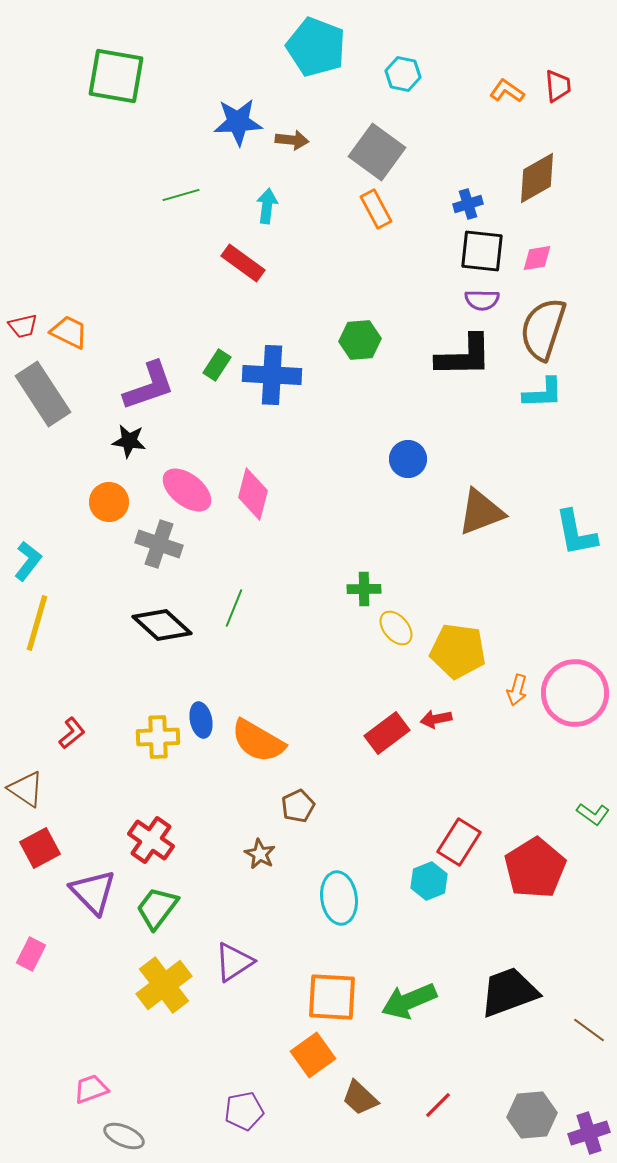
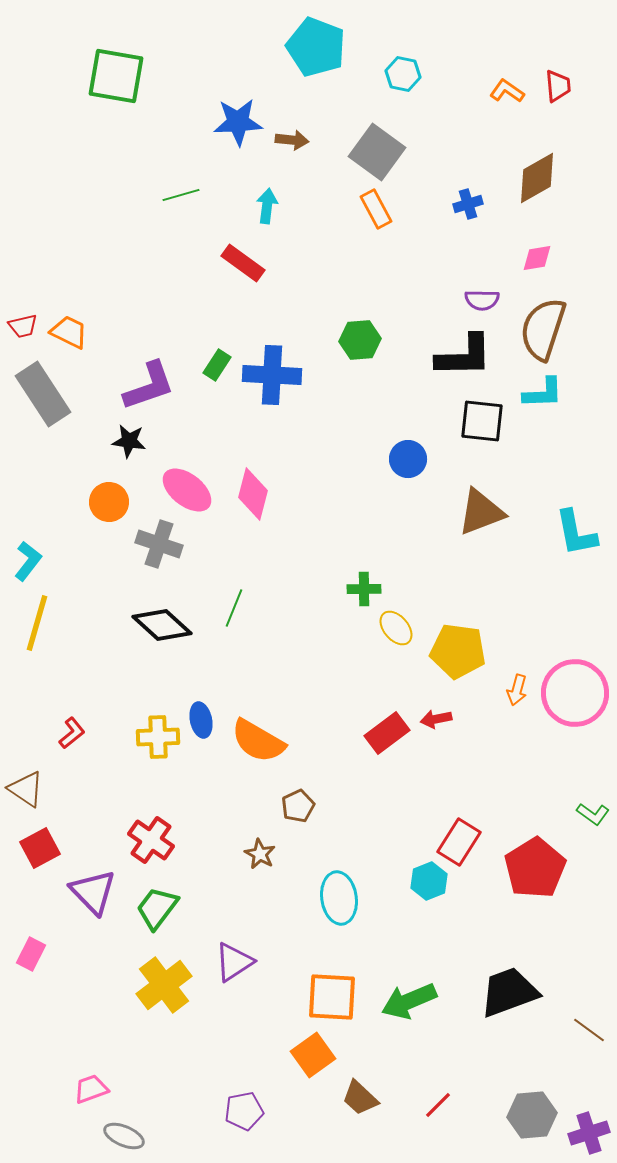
black square at (482, 251): moved 170 px down
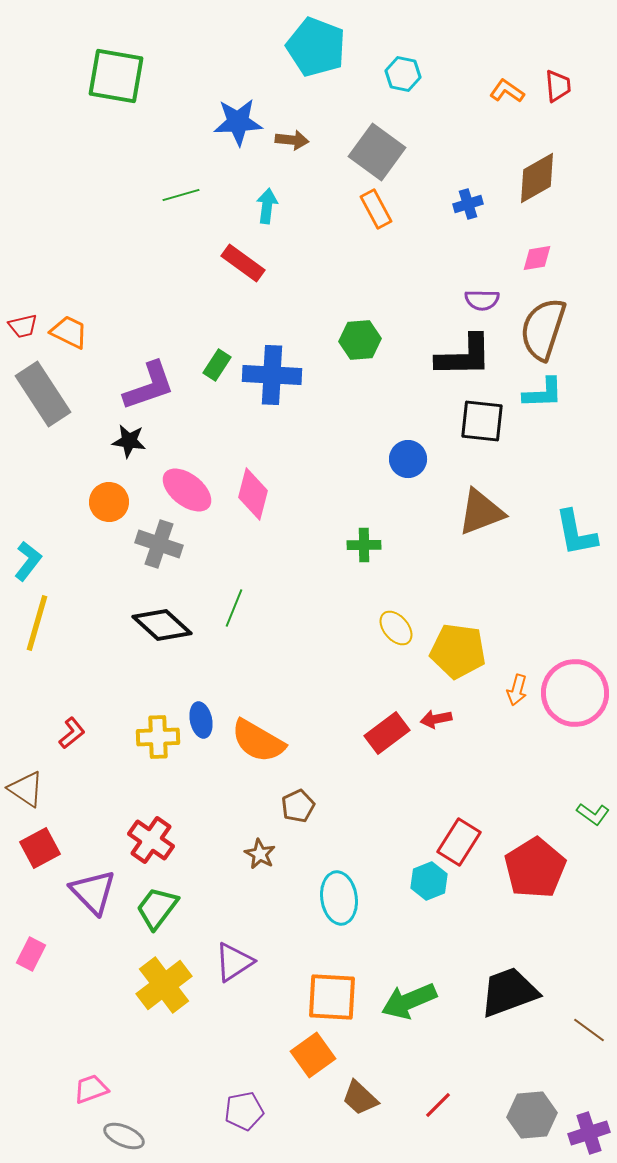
green cross at (364, 589): moved 44 px up
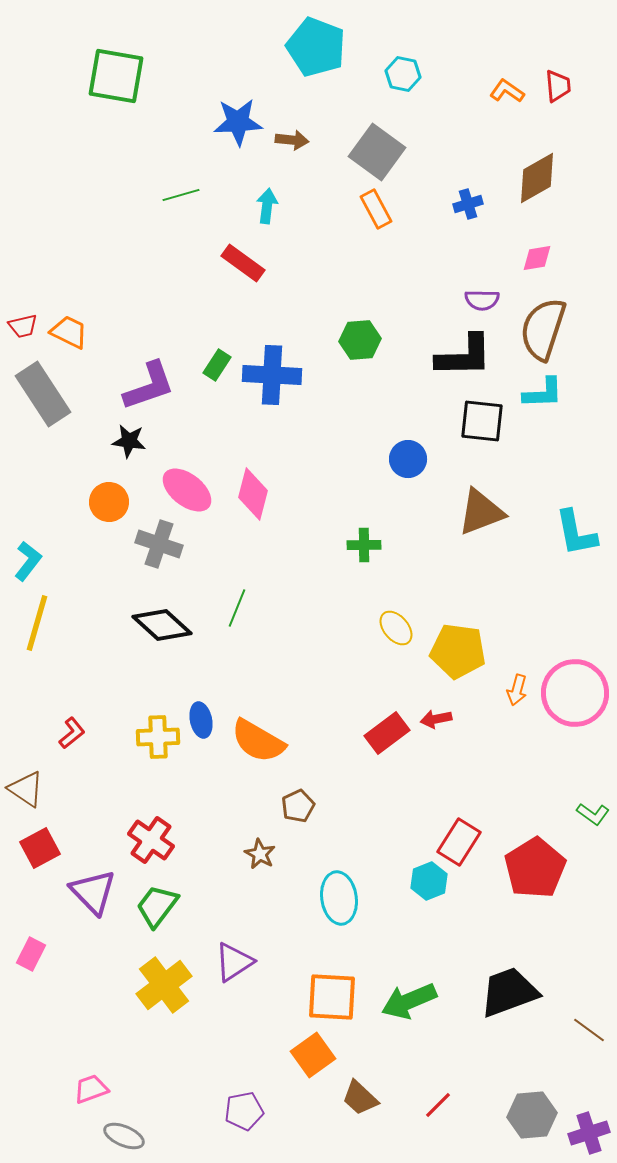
green line at (234, 608): moved 3 px right
green trapezoid at (157, 908): moved 2 px up
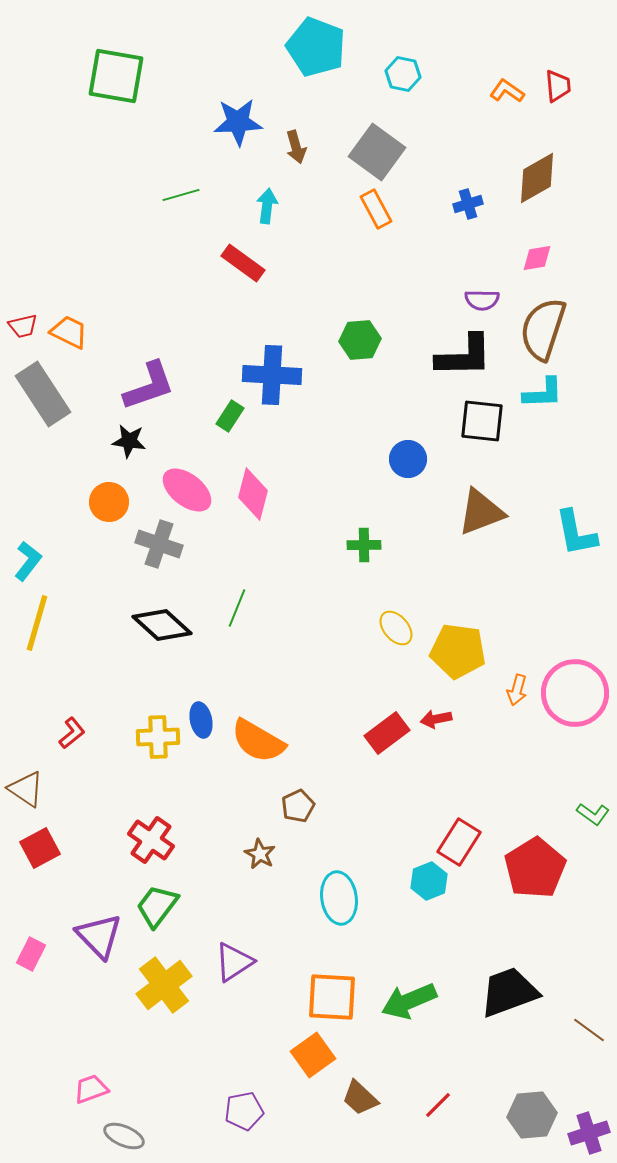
brown arrow at (292, 140): moved 4 px right, 7 px down; rotated 68 degrees clockwise
green rectangle at (217, 365): moved 13 px right, 51 px down
purple triangle at (93, 892): moved 6 px right, 44 px down
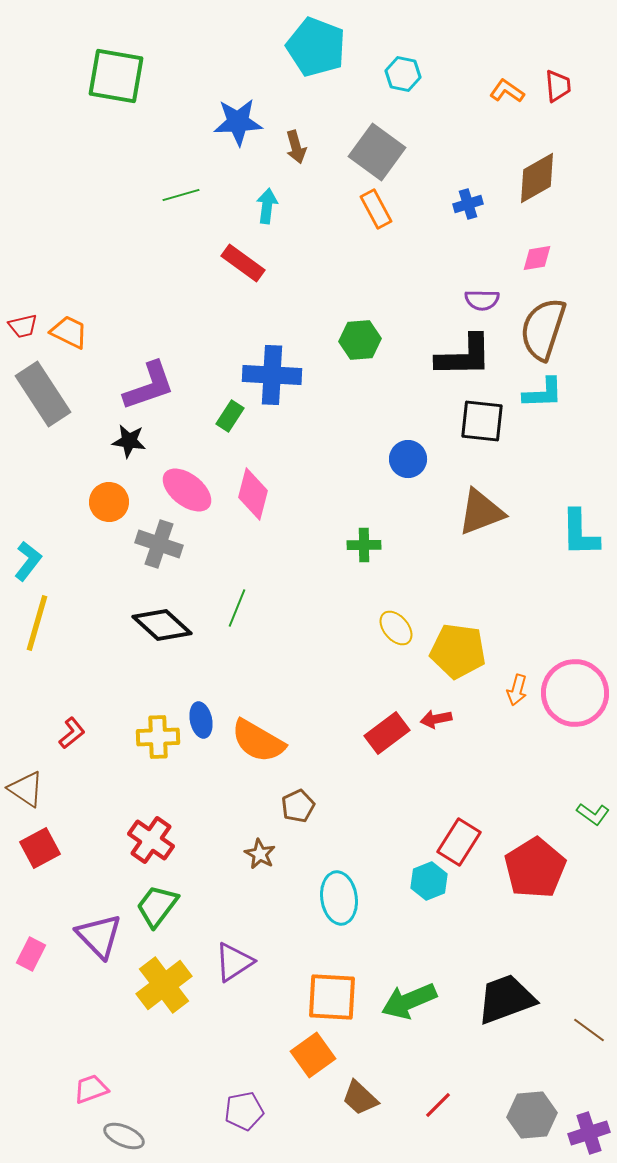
cyan L-shape at (576, 533): moved 4 px right; rotated 10 degrees clockwise
black trapezoid at (509, 992): moved 3 px left, 7 px down
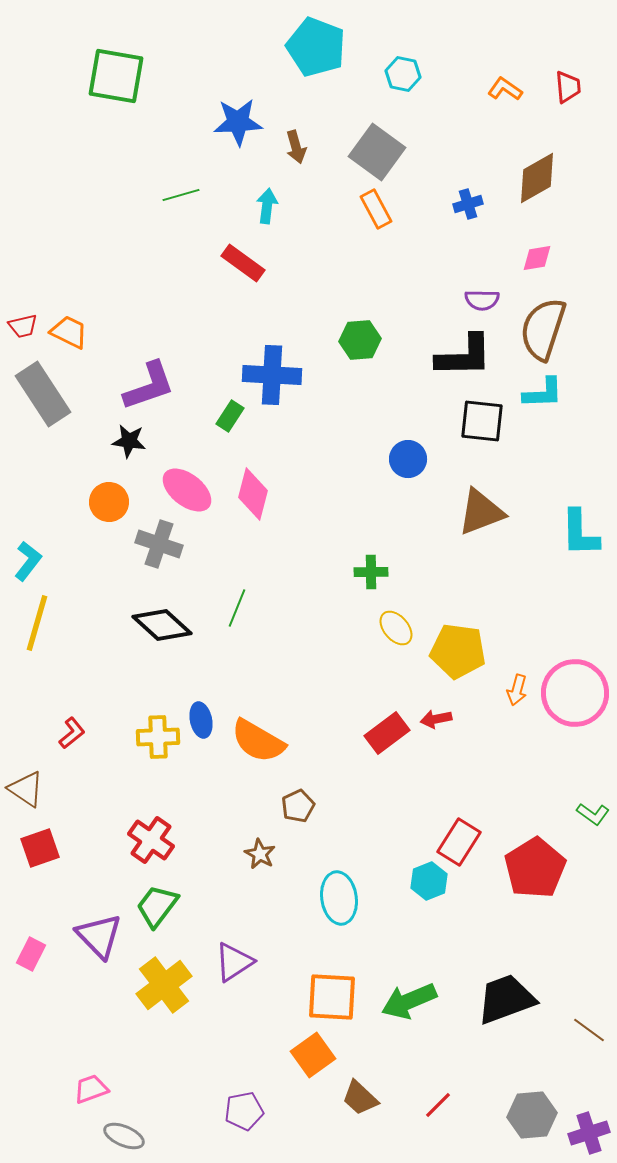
red trapezoid at (558, 86): moved 10 px right, 1 px down
orange L-shape at (507, 91): moved 2 px left, 2 px up
green cross at (364, 545): moved 7 px right, 27 px down
red square at (40, 848): rotated 9 degrees clockwise
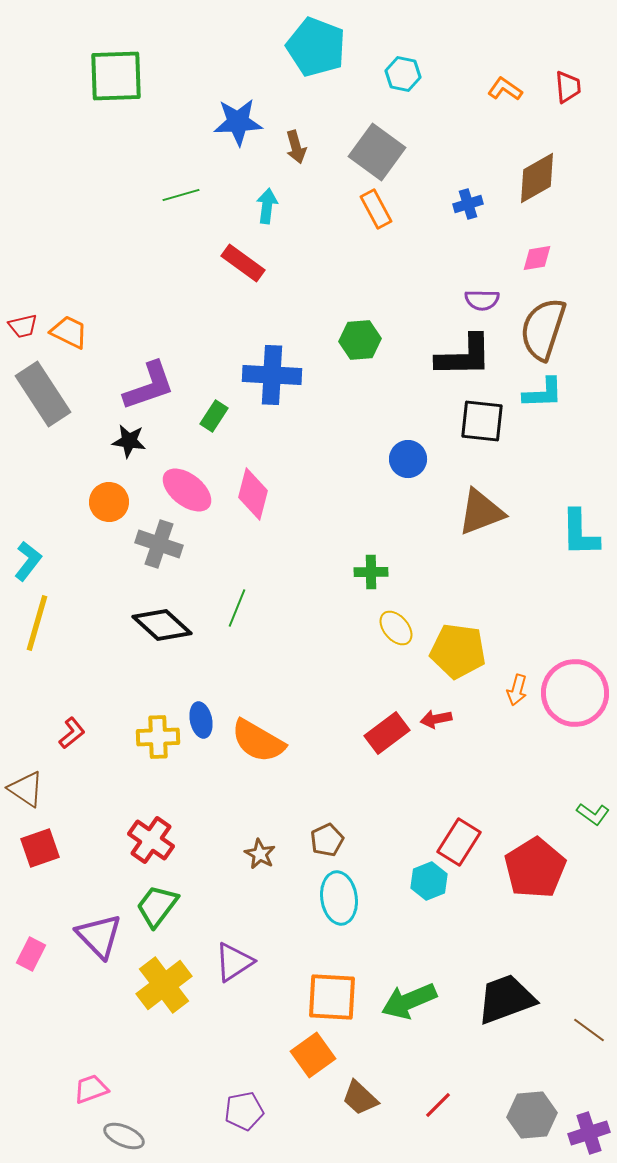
green square at (116, 76): rotated 12 degrees counterclockwise
green rectangle at (230, 416): moved 16 px left
brown pentagon at (298, 806): moved 29 px right, 34 px down
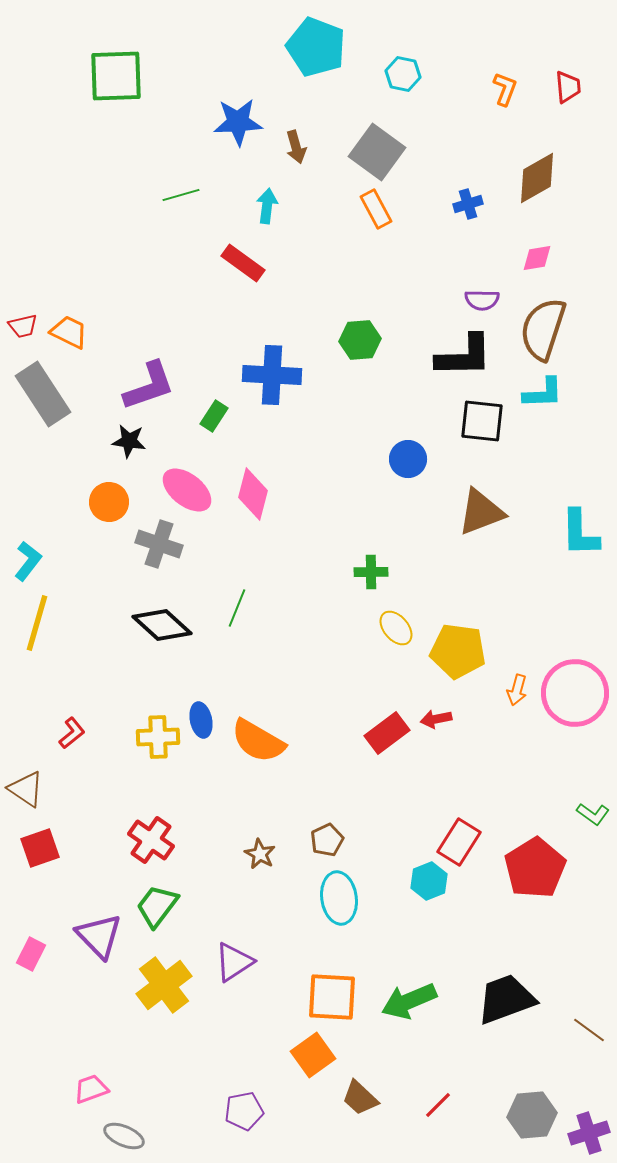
orange L-shape at (505, 89): rotated 76 degrees clockwise
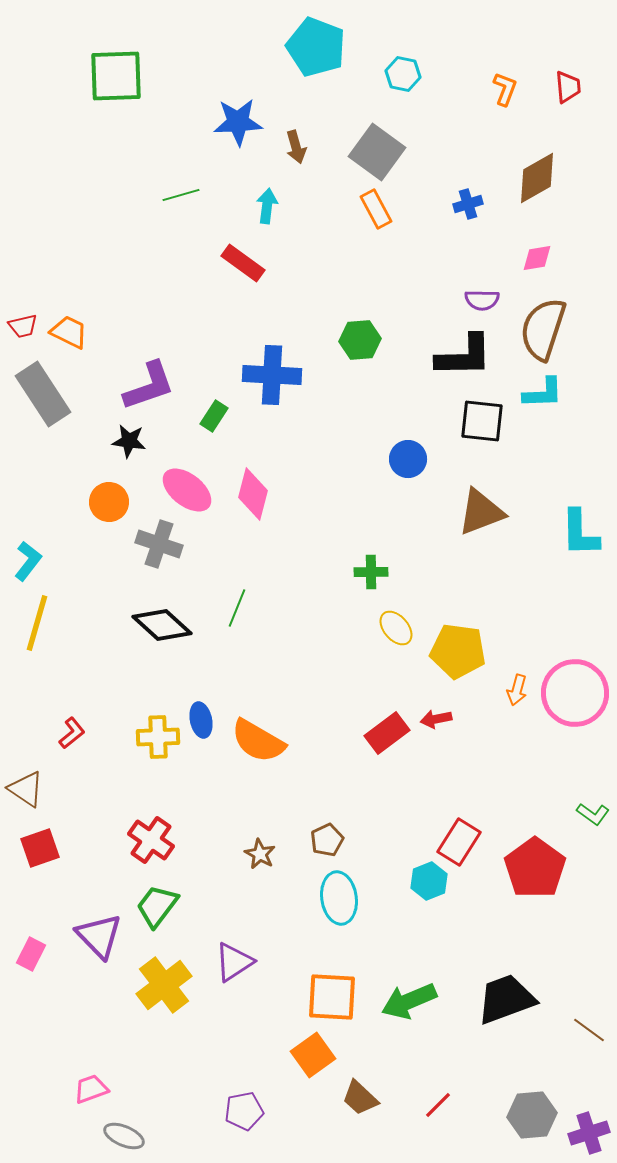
red pentagon at (535, 868): rotated 4 degrees counterclockwise
